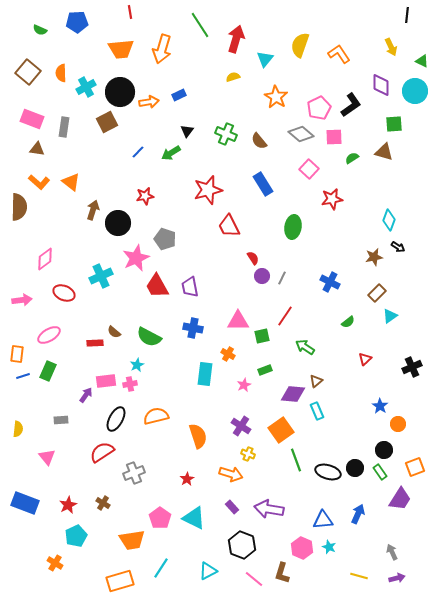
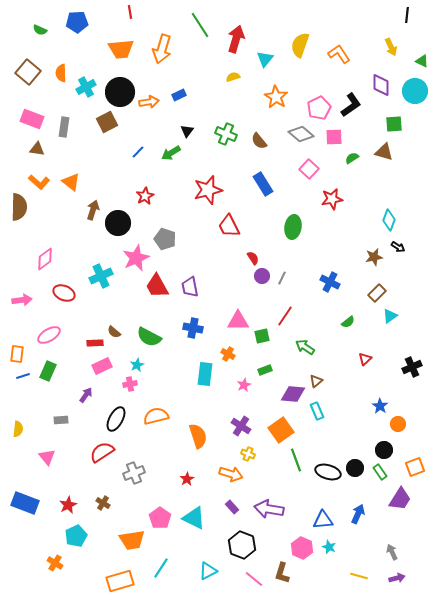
red star at (145, 196): rotated 18 degrees counterclockwise
pink rectangle at (106, 381): moved 4 px left, 15 px up; rotated 18 degrees counterclockwise
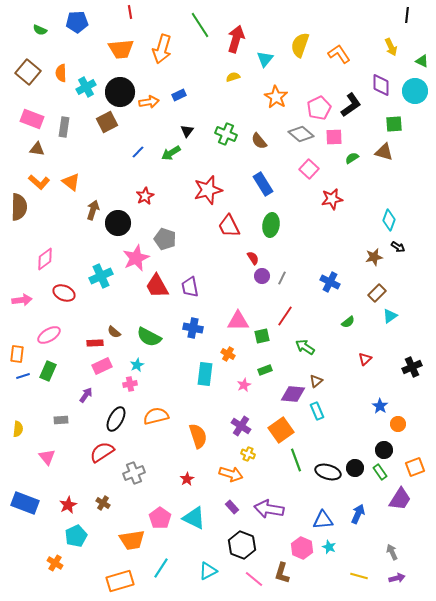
green ellipse at (293, 227): moved 22 px left, 2 px up
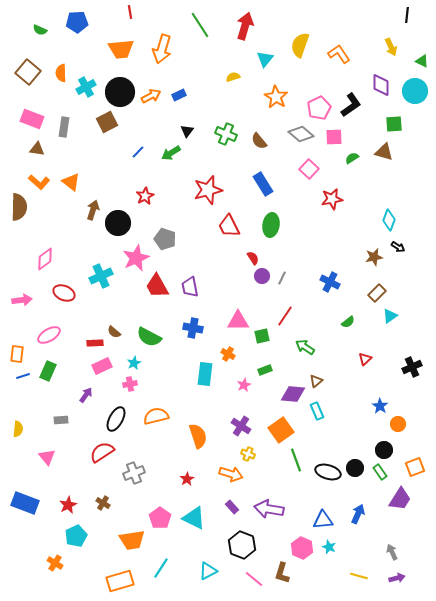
red arrow at (236, 39): moved 9 px right, 13 px up
orange arrow at (149, 102): moved 2 px right, 6 px up; rotated 18 degrees counterclockwise
cyan star at (137, 365): moved 3 px left, 2 px up
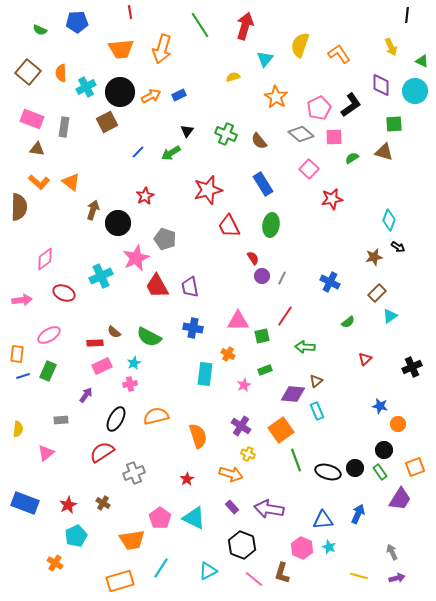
green arrow at (305, 347): rotated 30 degrees counterclockwise
blue star at (380, 406): rotated 21 degrees counterclockwise
pink triangle at (47, 457): moved 1 px left, 4 px up; rotated 30 degrees clockwise
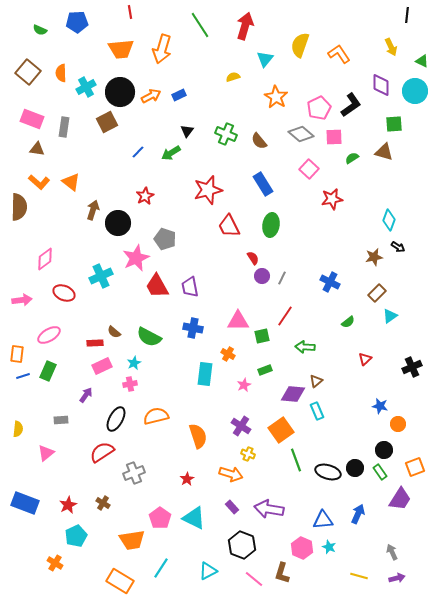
orange rectangle at (120, 581): rotated 48 degrees clockwise
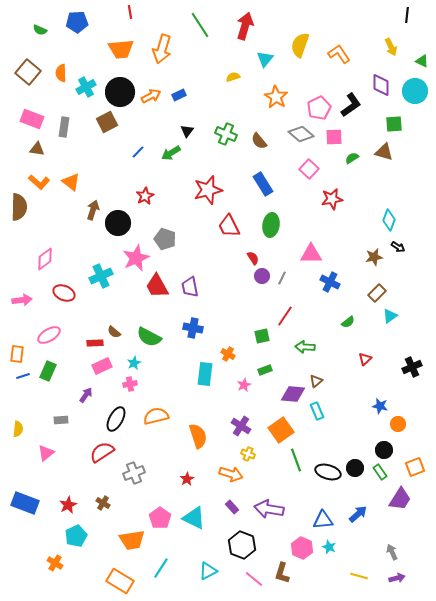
pink triangle at (238, 321): moved 73 px right, 67 px up
blue arrow at (358, 514): rotated 24 degrees clockwise
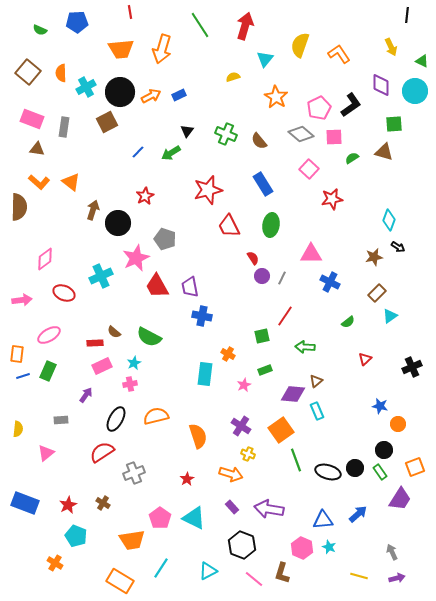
blue cross at (193, 328): moved 9 px right, 12 px up
cyan pentagon at (76, 536): rotated 25 degrees counterclockwise
